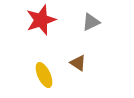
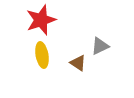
gray triangle: moved 9 px right, 24 px down
yellow ellipse: moved 2 px left, 20 px up; rotated 15 degrees clockwise
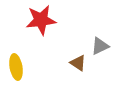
red star: rotated 12 degrees clockwise
yellow ellipse: moved 26 px left, 12 px down
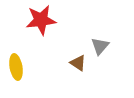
gray triangle: rotated 24 degrees counterclockwise
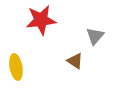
gray triangle: moved 5 px left, 10 px up
brown triangle: moved 3 px left, 2 px up
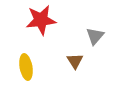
brown triangle: rotated 24 degrees clockwise
yellow ellipse: moved 10 px right
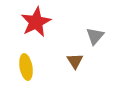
red star: moved 5 px left, 2 px down; rotated 20 degrees counterclockwise
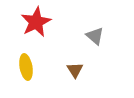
gray triangle: rotated 30 degrees counterclockwise
brown triangle: moved 9 px down
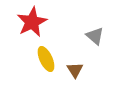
red star: moved 4 px left
yellow ellipse: moved 20 px right, 8 px up; rotated 15 degrees counterclockwise
